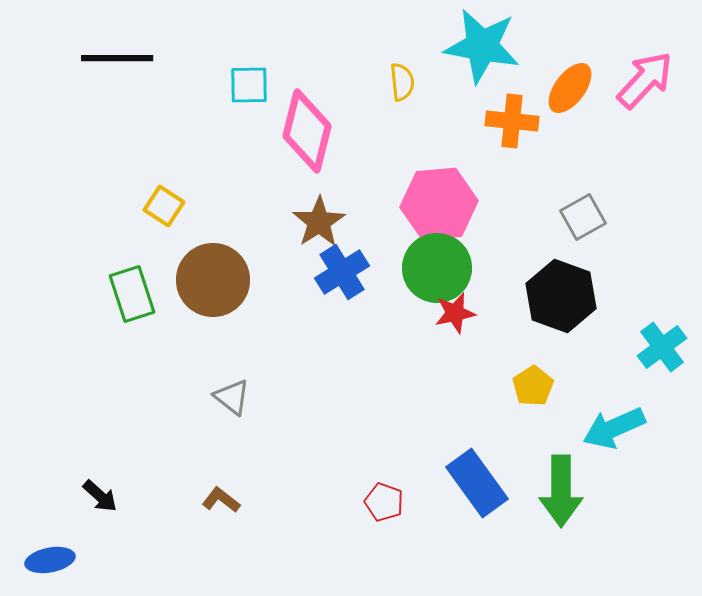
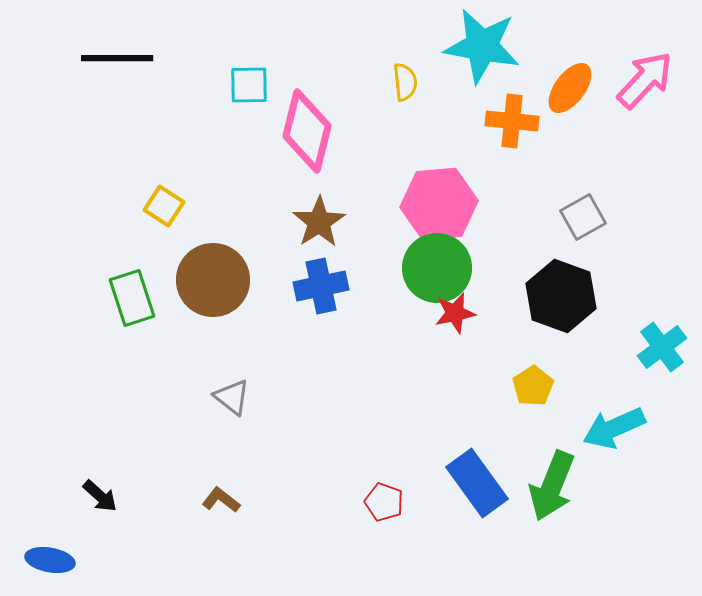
yellow semicircle: moved 3 px right
blue cross: moved 21 px left, 14 px down; rotated 20 degrees clockwise
green rectangle: moved 4 px down
green arrow: moved 9 px left, 5 px up; rotated 22 degrees clockwise
blue ellipse: rotated 21 degrees clockwise
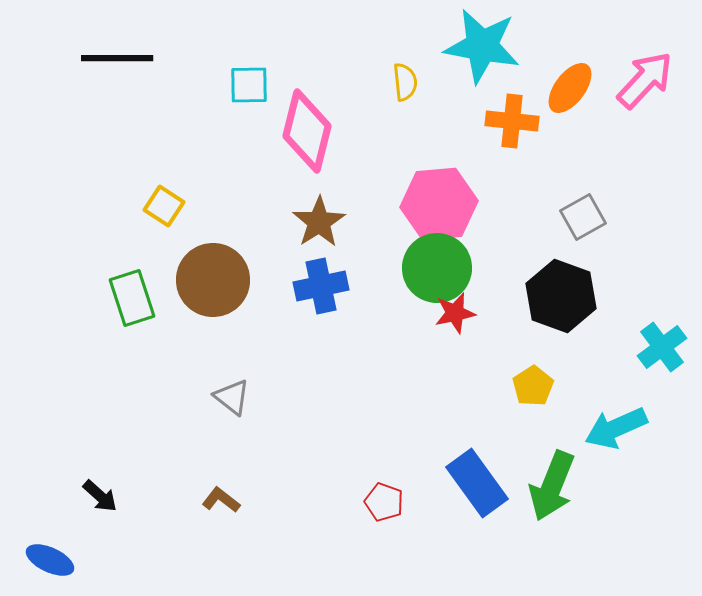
cyan arrow: moved 2 px right
blue ellipse: rotated 15 degrees clockwise
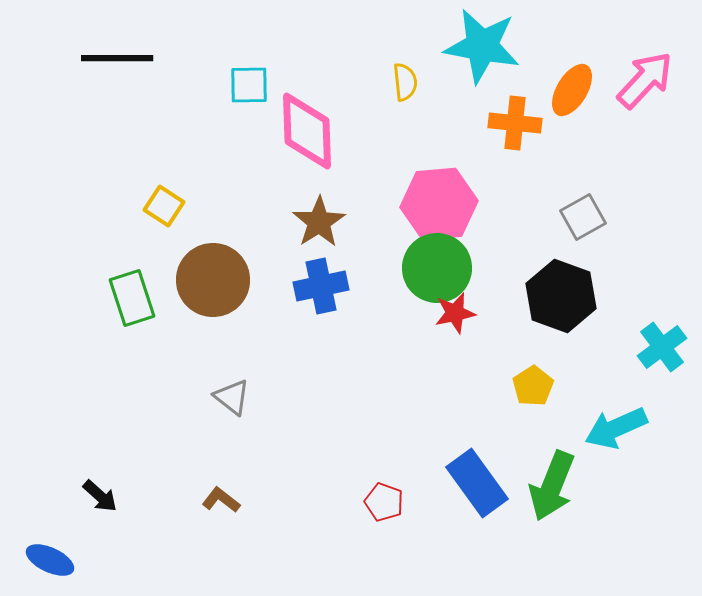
orange ellipse: moved 2 px right, 2 px down; rotated 6 degrees counterclockwise
orange cross: moved 3 px right, 2 px down
pink diamond: rotated 16 degrees counterclockwise
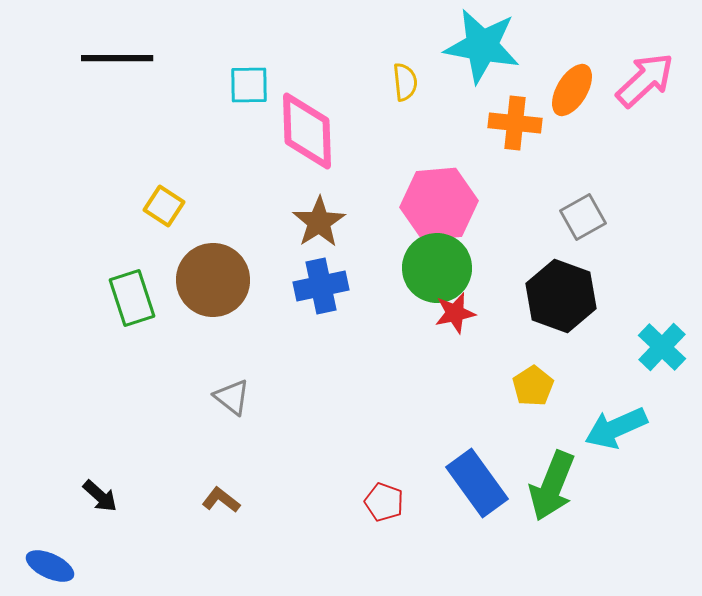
pink arrow: rotated 4 degrees clockwise
cyan cross: rotated 9 degrees counterclockwise
blue ellipse: moved 6 px down
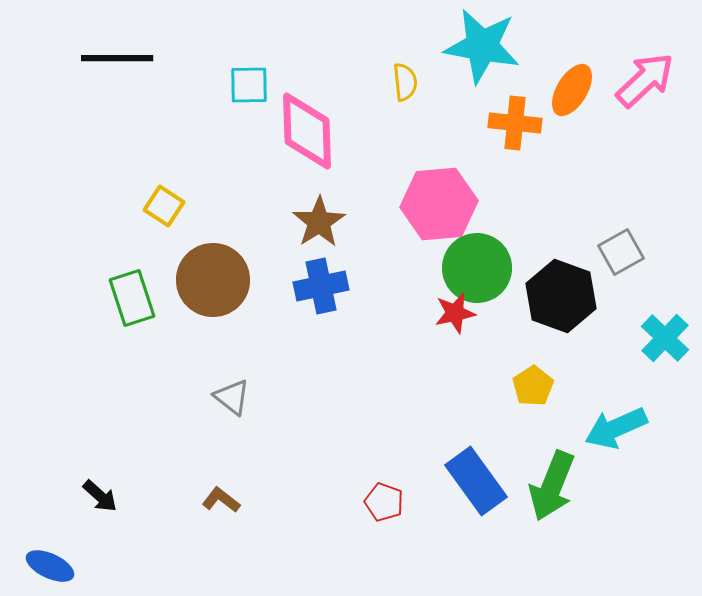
gray square: moved 38 px right, 35 px down
green circle: moved 40 px right
cyan cross: moved 3 px right, 9 px up
blue rectangle: moved 1 px left, 2 px up
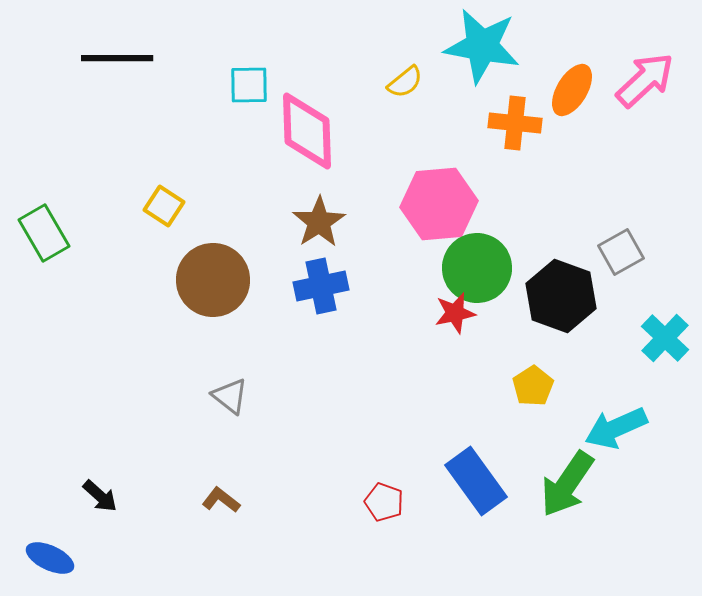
yellow semicircle: rotated 57 degrees clockwise
green rectangle: moved 88 px left, 65 px up; rotated 12 degrees counterclockwise
gray triangle: moved 2 px left, 1 px up
green arrow: moved 15 px right, 2 px up; rotated 12 degrees clockwise
blue ellipse: moved 8 px up
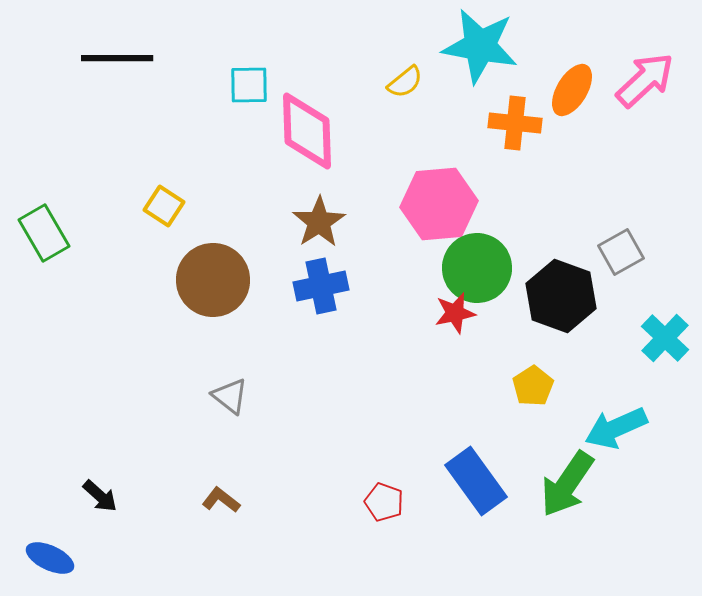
cyan star: moved 2 px left
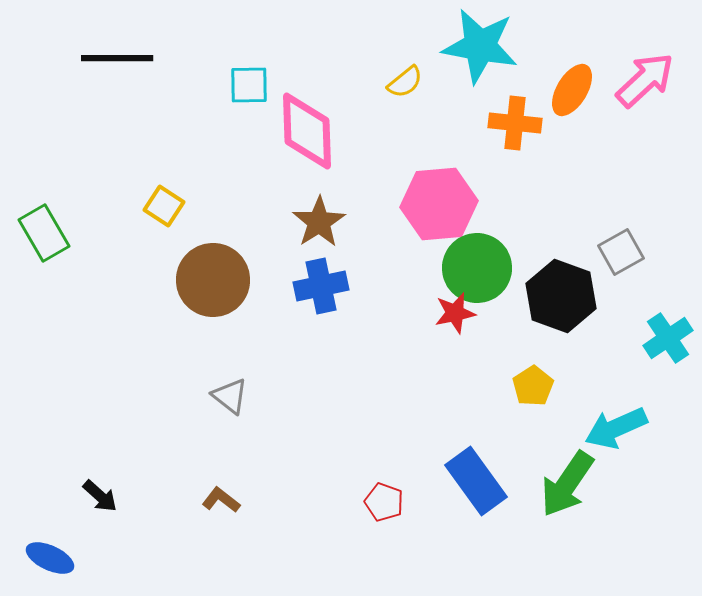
cyan cross: moved 3 px right; rotated 12 degrees clockwise
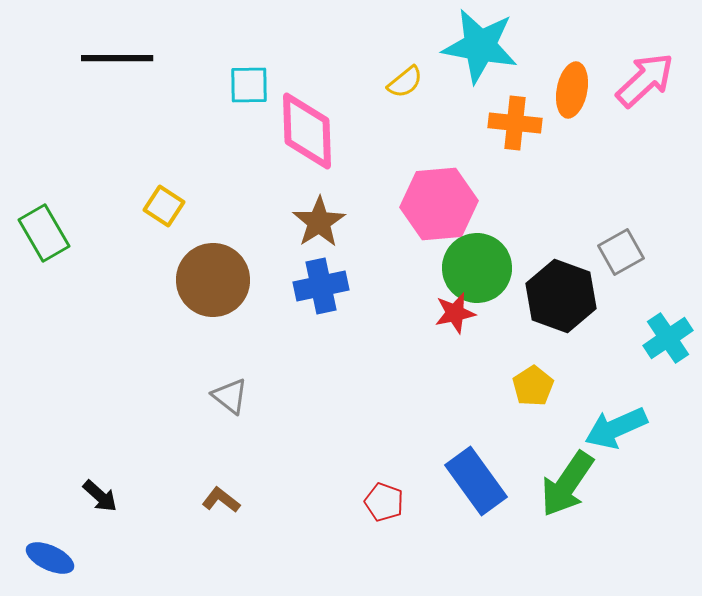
orange ellipse: rotated 20 degrees counterclockwise
